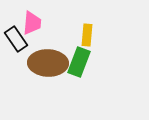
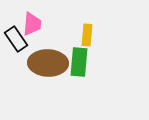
pink trapezoid: moved 1 px down
green rectangle: rotated 16 degrees counterclockwise
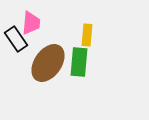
pink trapezoid: moved 1 px left, 1 px up
brown ellipse: rotated 57 degrees counterclockwise
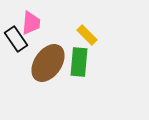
yellow rectangle: rotated 50 degrees counterclockwise
